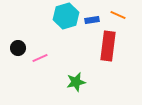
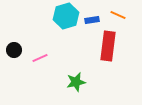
black circle: moved 4 px left, 2 px down
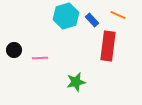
blue rectangle: rotated 56 degrees clockwise
pink line: rotated 21 degrees clockwise
